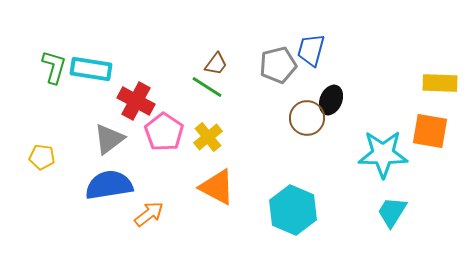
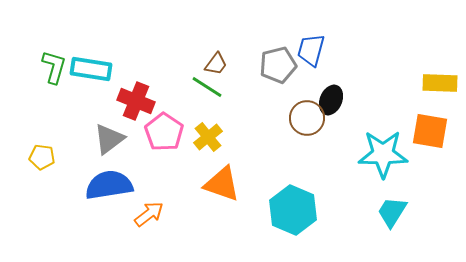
red cross: rotated 6 degrees counterclockwise
orange triangle: moved 5 px right, 3 px up; rotated 9 degrees counterclockwise
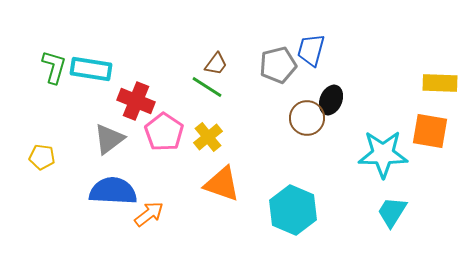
blue semicircle: moved 4 px right, 6 px down; rotated 12 degrees clockwise
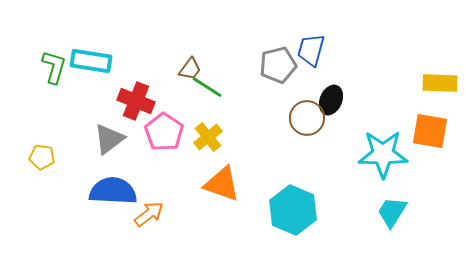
brown trapezoid: moved 26 px left, 5 px down
cyan rectangle: moved 8 px up
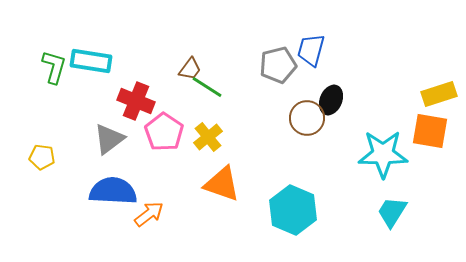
yellow rectangle: moved 1 px left, 11 px down; rotated 20 degrees counterclockwise
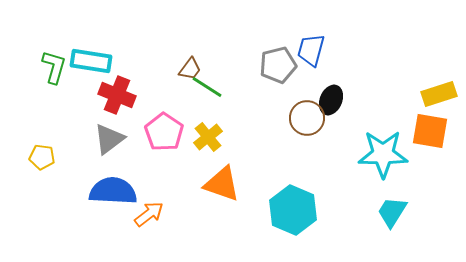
red cross: moved 19 px left, 6 px up
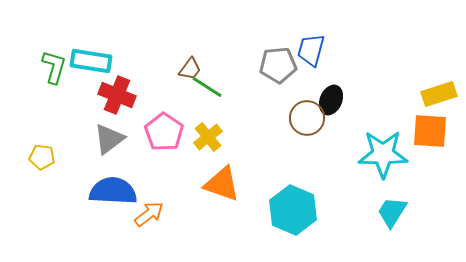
gray pentagon: rotated 9 degrees clockwise
orange square: rotated 6 degrees counterclockwise
